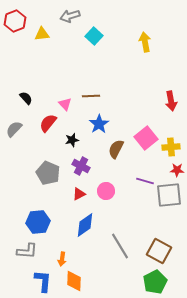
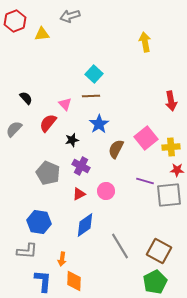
cyan square: moved 38 px down
blue hexagon: moved 1 px right; rotated 15 degrees clockwise
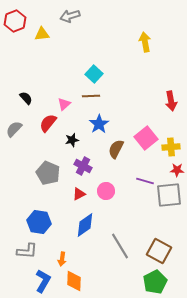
pink triangle: moved 1 px left; rotated 32 degrees clockwise
purple cross: moved 2 px right
blue L-shape: rotated 25 degrees clockwise
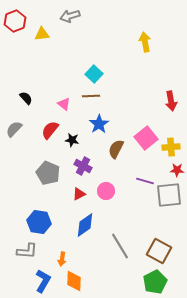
pink triangle: rotated 40 degrees counterclockwise
red semicircle: moved 2 px right, 7 px down
black star: rotated 24 degrees clockwise
